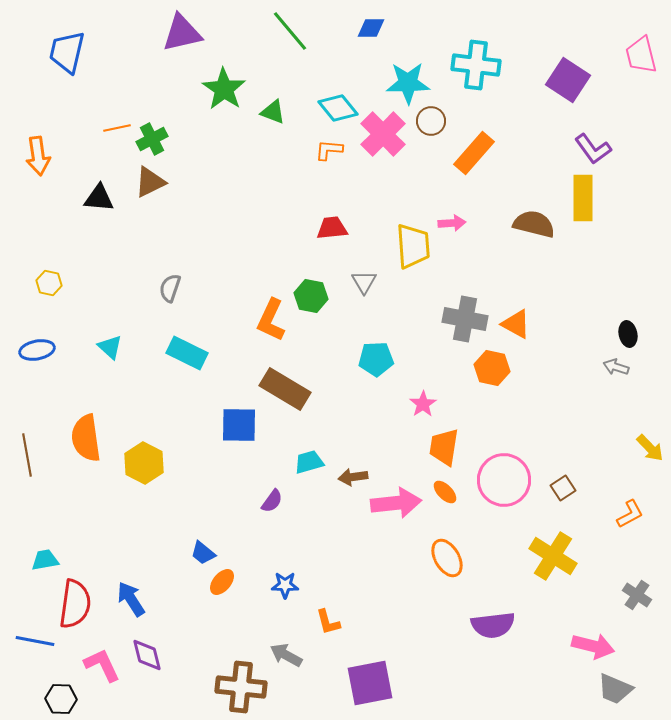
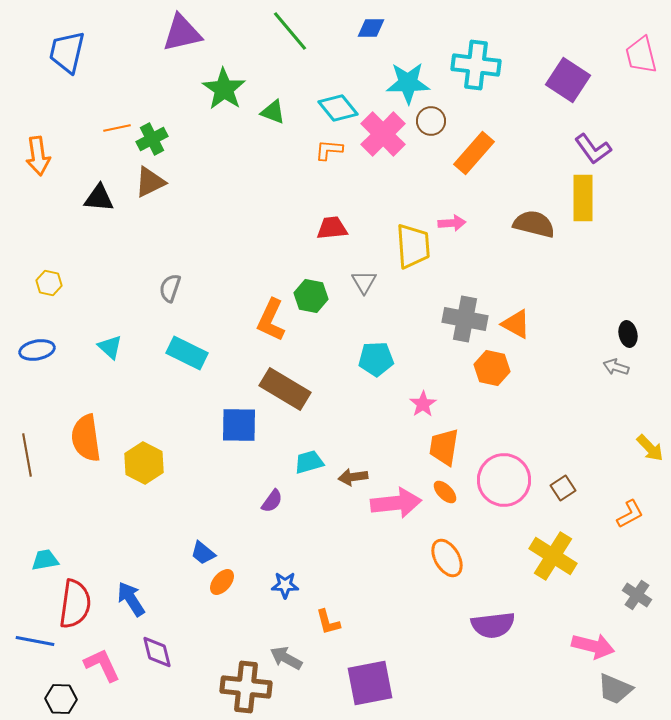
purple diamond at (147, 655): moved 10 px right, 3 px up
gray arrow at (286, 655): moved 3 px down
brown cross at (241, 687): moved 5 px right
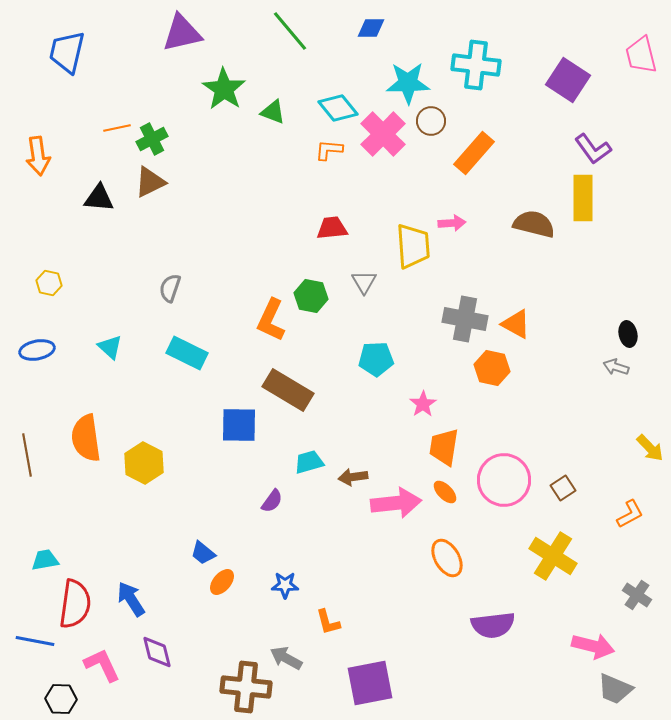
brown rectangle at (285, 389): moved 3 px right, 1 px down
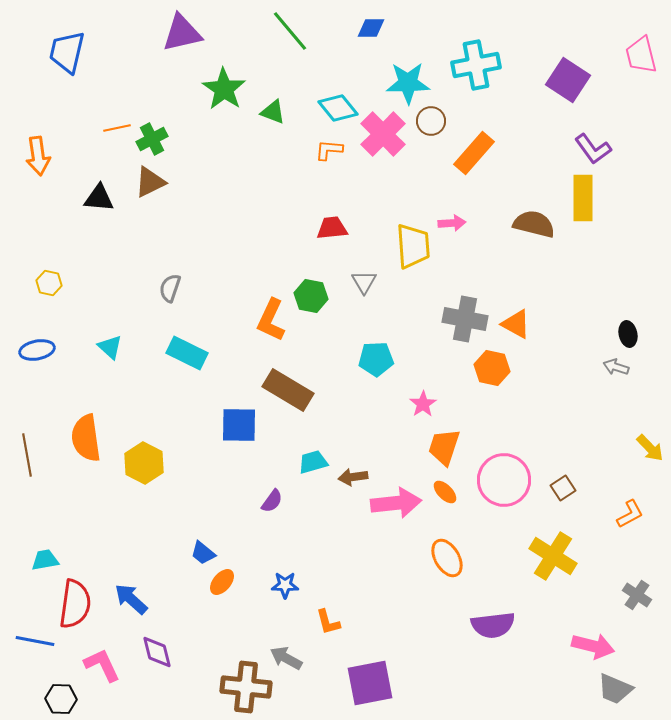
cyan cross at (476, 65): rotated 18 degrees counterclockwise
orange trapezoid at (444, 447): rotated 9 degrees clockwise
cyan trapezoid at (309, 462): moved 4 px right
blue arrow at (131, 599): rotated 15 degrees counterclockwise
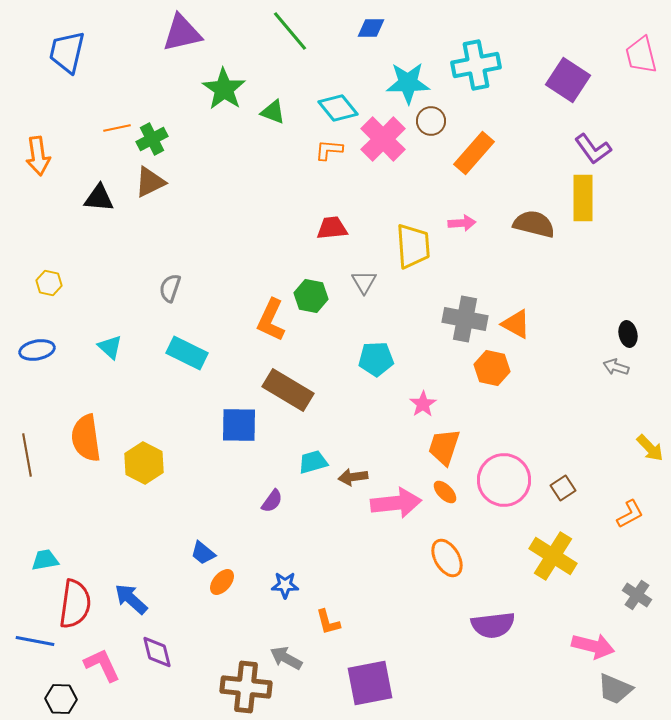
pink cross at (383, 134): moved 5 px down
pink arrow at (452, 223): moved 10 px right
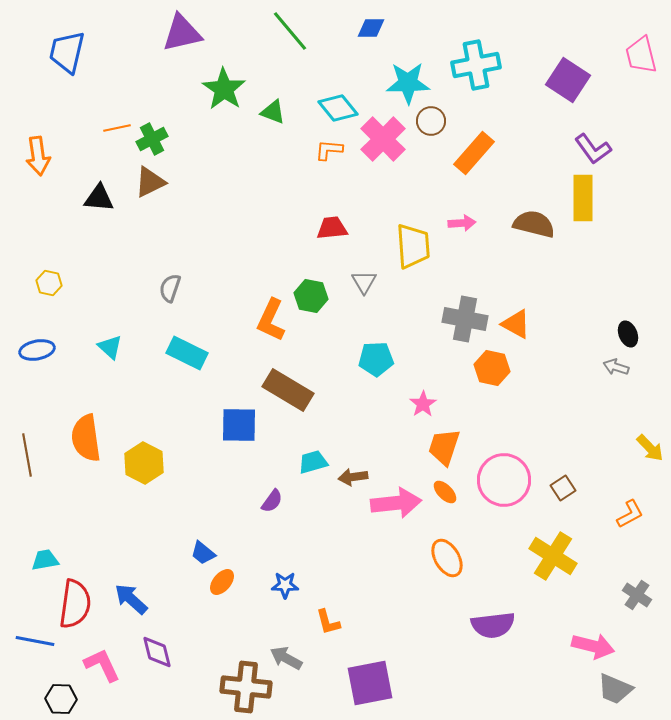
black ellipse at (628, 334): rotated 10 degrees counterclockwise
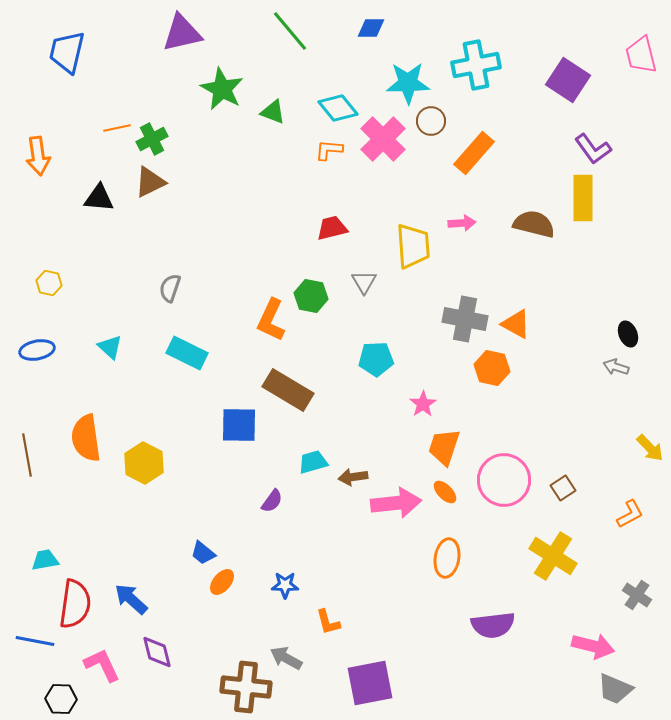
green star at (224, 89): moved 2 px left; rotated 6 degrees counterclockwise
red trapezoid at (332, 228): rotated 8 degrees counterclockwise
orange ellipse at (447, 558): rotated 39 degrees clockwise
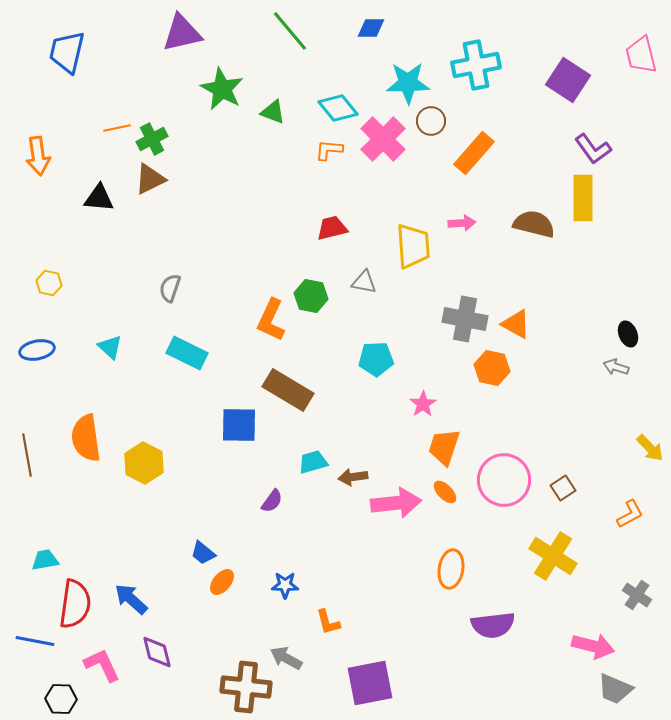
brown triangle at (150, 182): moved 3 px up
gray triangle at (364, 282): rotated 48 degrees counterclockwise
orange ellipse at (447, 558): moved 4 px right, 11 px down
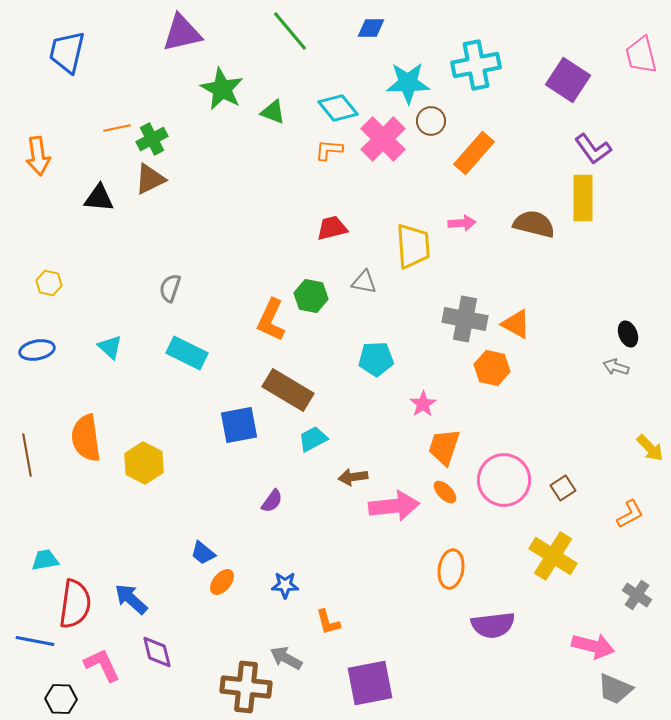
blue square at (239, 425): rotated 12 degrees counterclockwise
cyan trapezoid at (313, 462): moved 23 px up; rotated 12 degrees counterclockwise
pink arrow at (396, 503): moved 2 px left, 3 px down
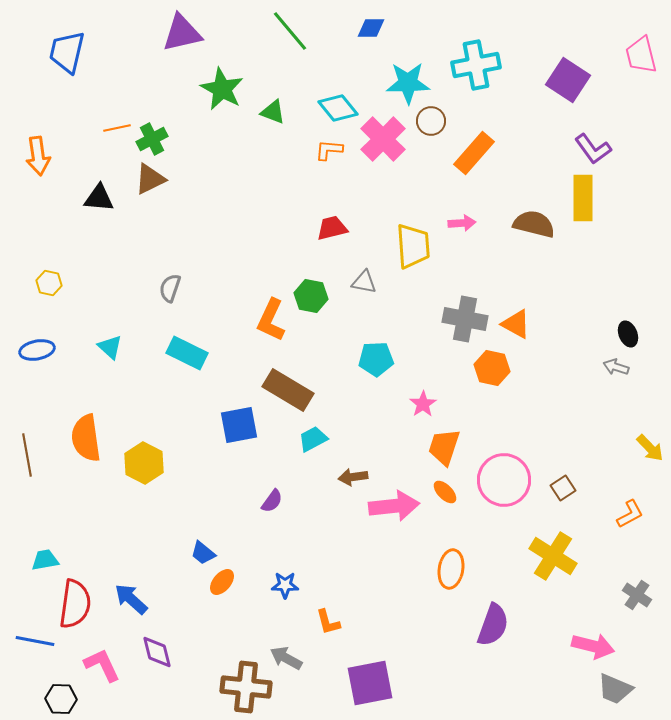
purple semicircle at (493, 625): rotated 63 degrees counterclockwise
